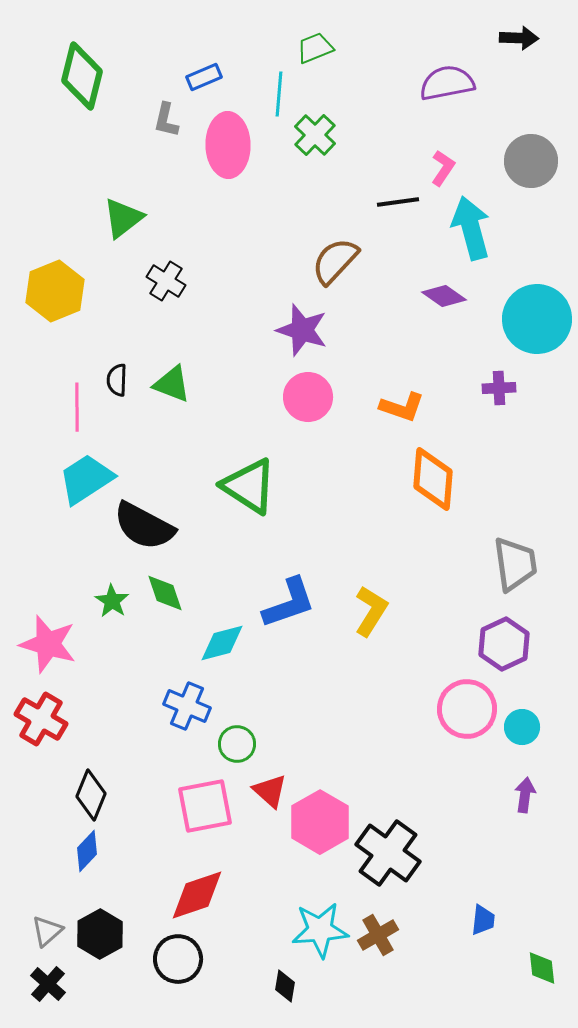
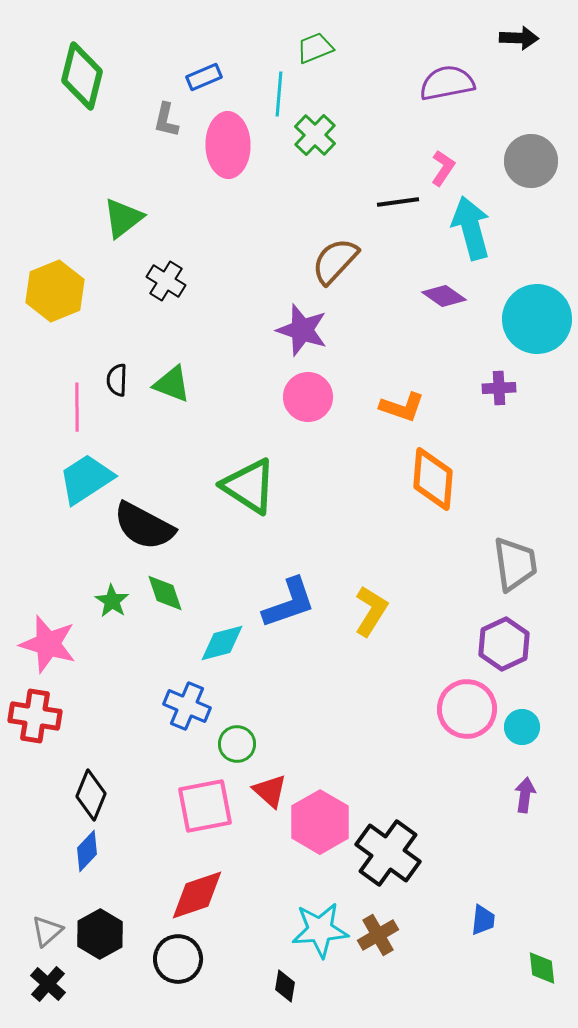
red cross at (41, 719): moved 6 px left, 3 px up; rotated 21 degrees counterclockwise
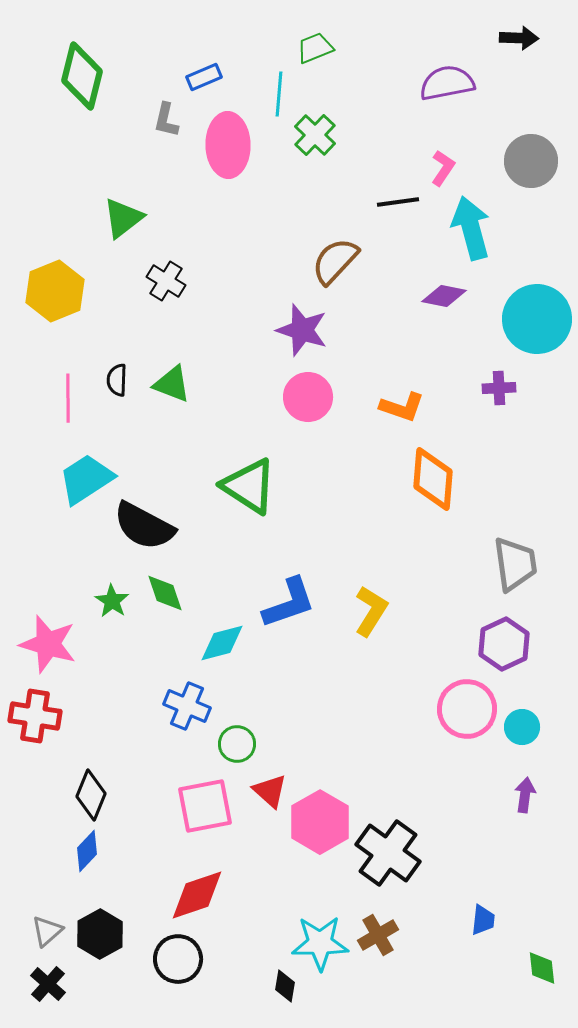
purple diamond at (444, 296): rotated 24 degrees counterclockwise
pink line at (77, 407): moved 9 px left, 9 px up
cyan star at (320, 930): moved 13 px down; rotated 4 degrees clockwise
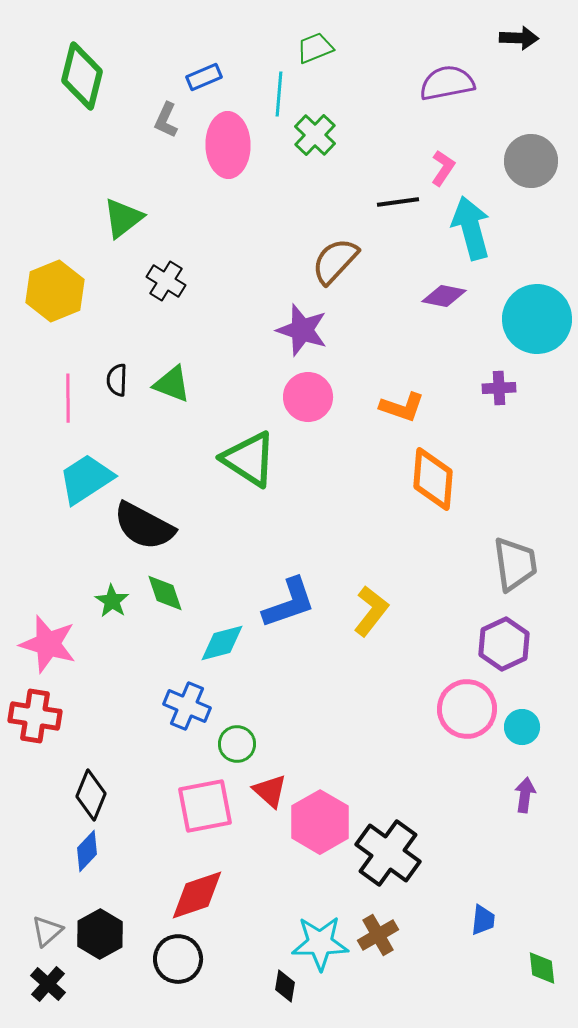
gray L-shape at (166, 120): rotated 12 degrees clockwise
green triangle at (249, 486): moved 27 px up
yellow L-shape at (371, 611): rotated 6 degrees clockwise
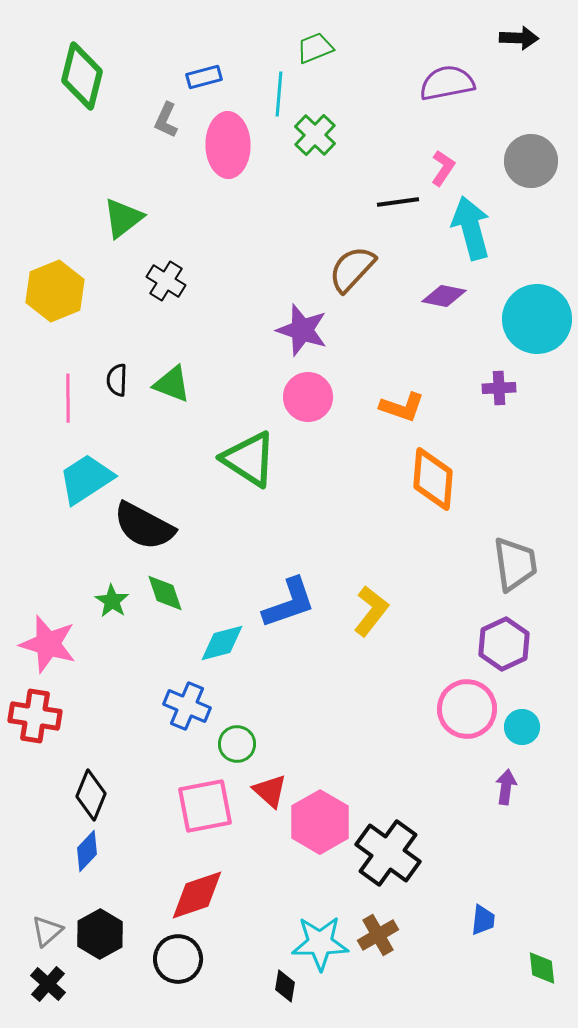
blue rectangle at (204, 77): rotated 8 degrees clockwise
brown semicircle at (335, 261): moved 17 px right, 8 px down
purple arrow at (525, 795): moved 19 px left, 8 px up
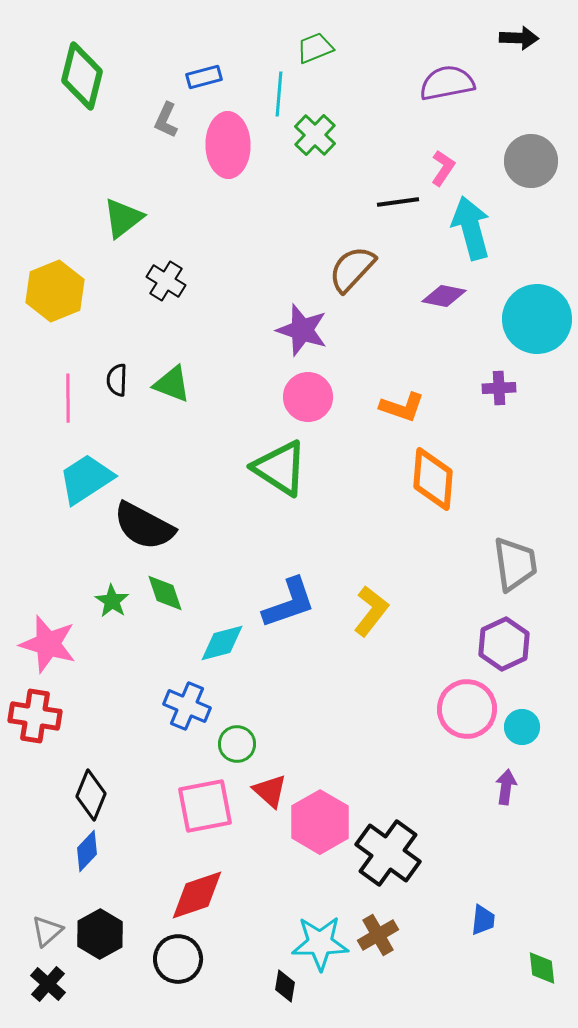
green triangle at (249, 459): moved 31 px right, 9 px down
